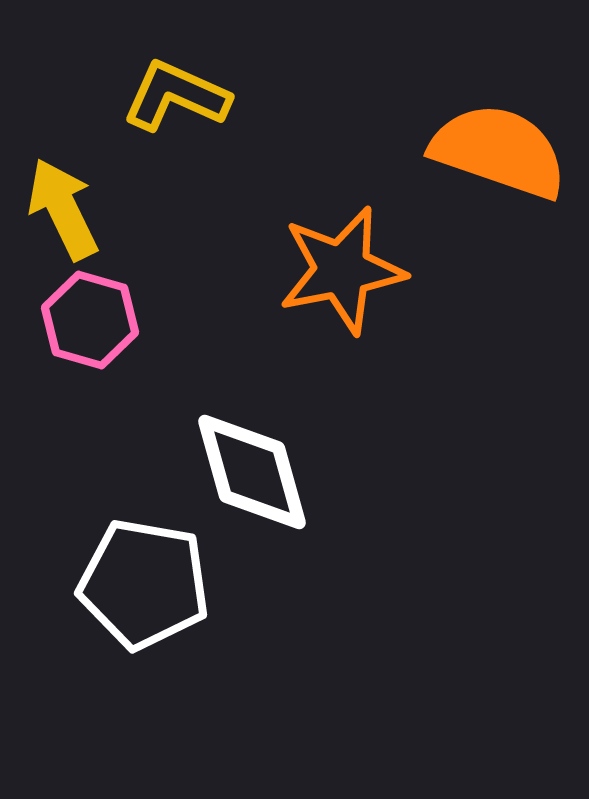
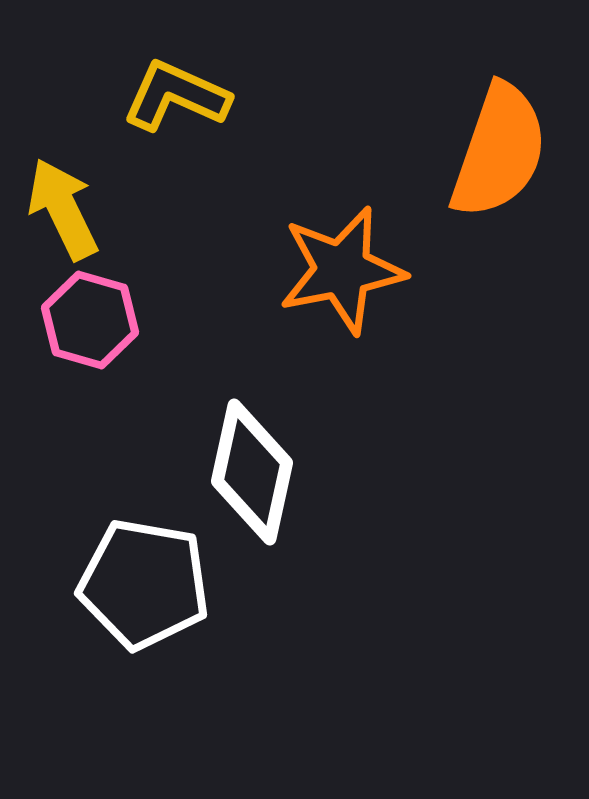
orange semicircle: rotated 90 degrees clockwise
white diamond: rotated 28 degrees clockwise
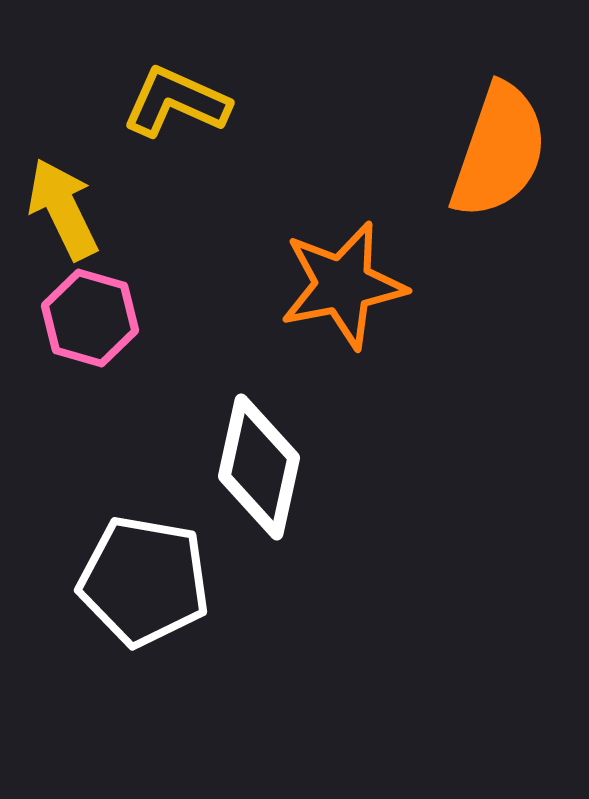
yellow L-shape: moved 6 px down
orange star: moved 1 px right, 15 px down
pink hexagon: moved 2 px up
white diamond: moved 7 px right, 5 px up
white pentagon: moved 3 px up
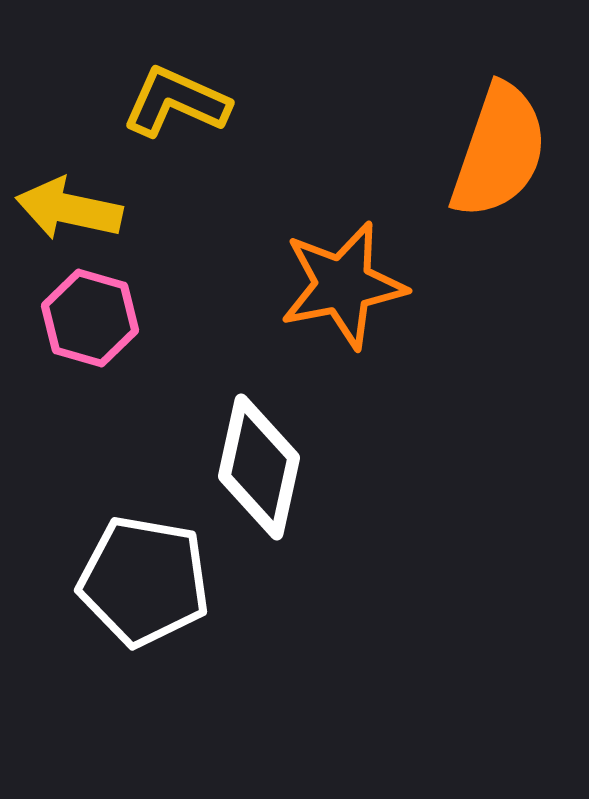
yellow arrow: moved 6 px right; rotated 52 degrees counterclockwise
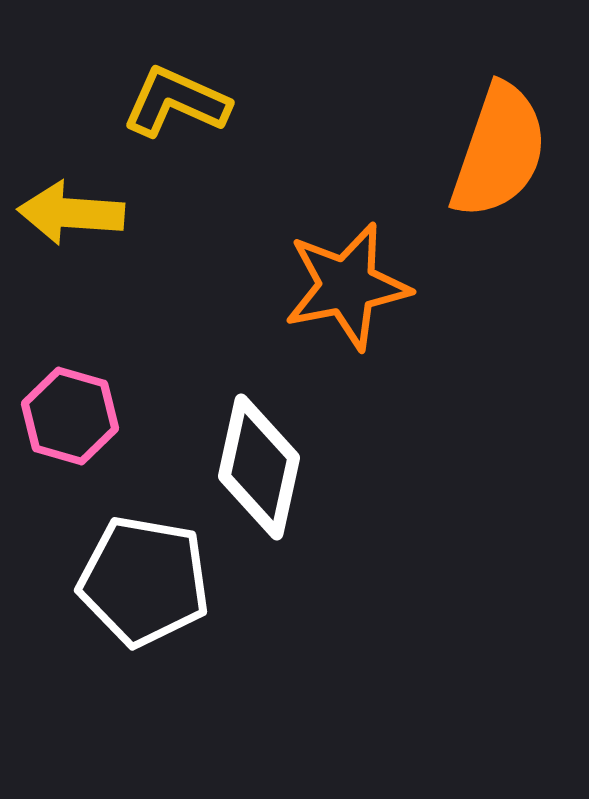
yellow arrow: moved 2 px right, 4 px down; rotated 8 degrees counterclockwise
orange star: moved 4 px right, 1 px down
pink hexagon: moved 20 px left, 98 px down
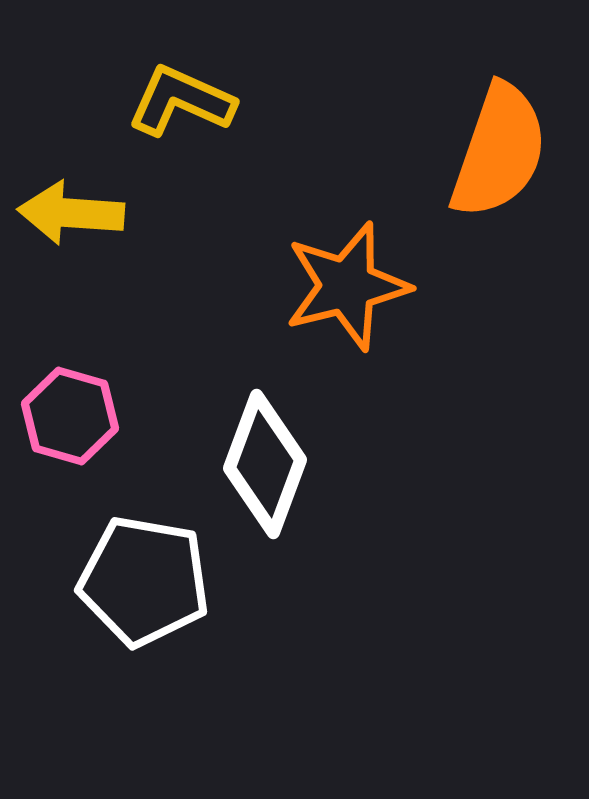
yellow L-shape: moved 5 px right, 1 px up
orange star: rotated 3 degrees counterclockwise
white diamond: moved 6 px right, 3 px up; rotated 8 degrees clockwise
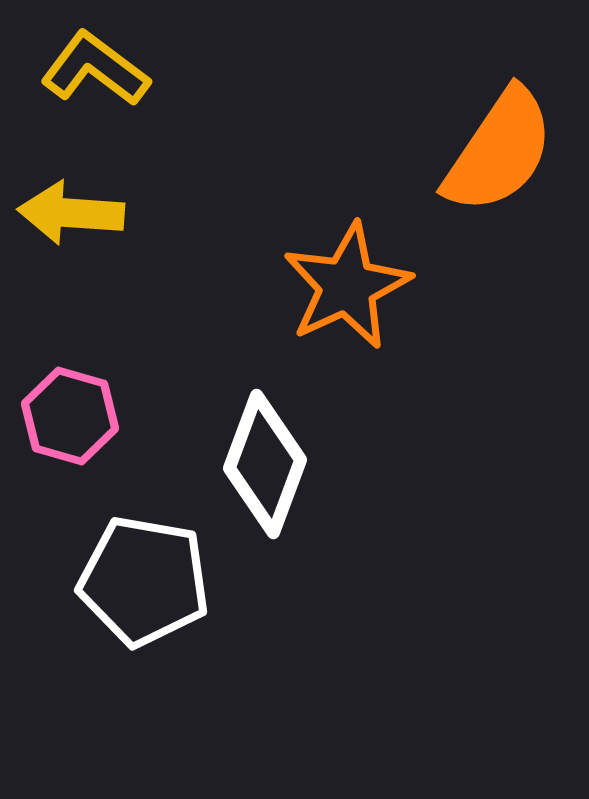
yellow L-shape: moved 86 px left, 32 px up; rotated 13 degrees clockwise
orange semicircle: rotated 15 degrees clockwise
orange star: rotated 11 degrees counterclockwise
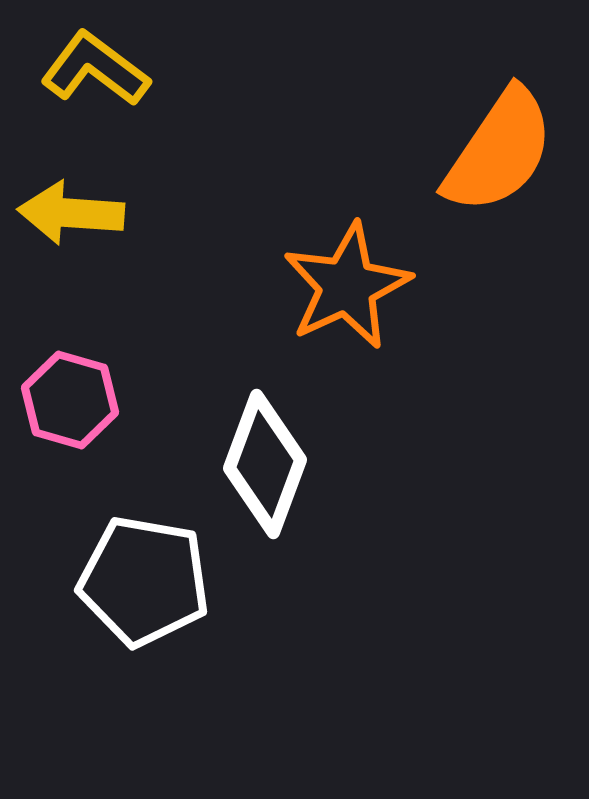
pink hexagon: moved 16 px up
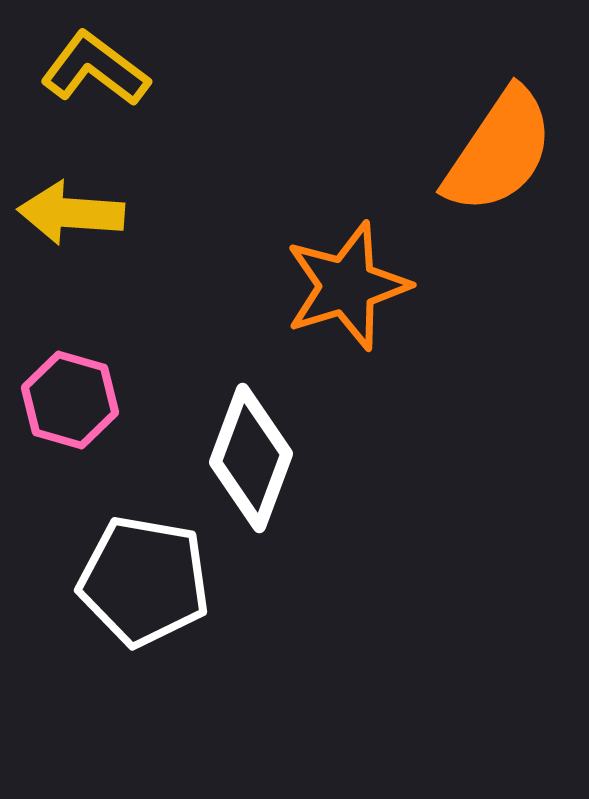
orange star: rotated 8 degrees clockwise
white diamond: moved 14 px left, 6 px up
